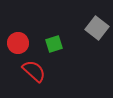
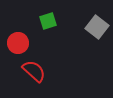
gray square: moved 1 px up
green square: moved 6 px left, 23 px up
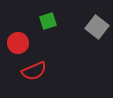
red semicircle: rotated 115 degrees clockwise
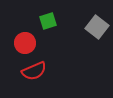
red circle: moved 7 px right
